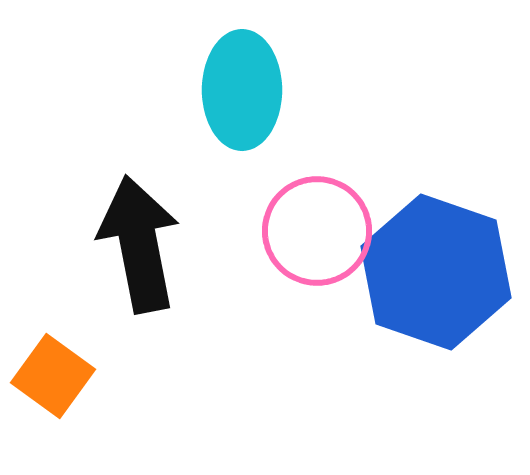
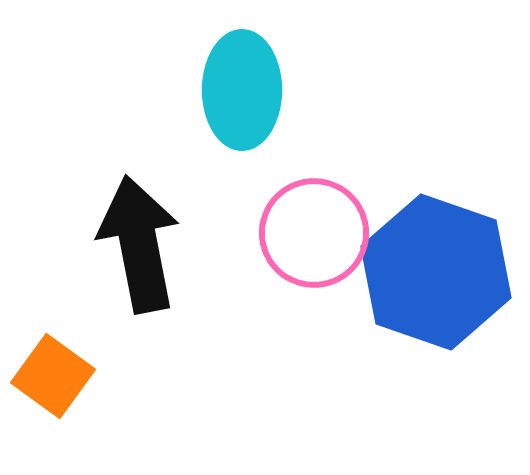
pink circle: moved 3 px left, 2 px down
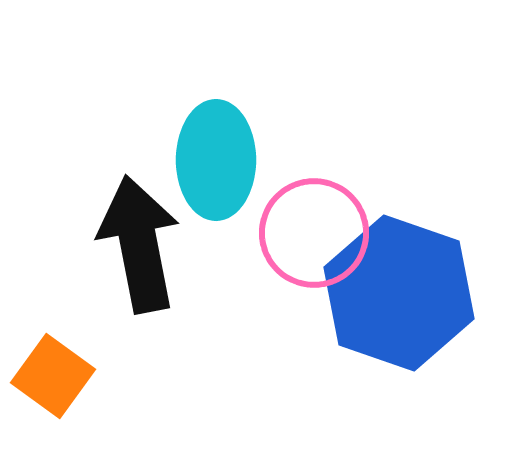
cyan ellipse: moved 26 px left, 70 px down
blue hexagon: moved 37 px left, 21 px down
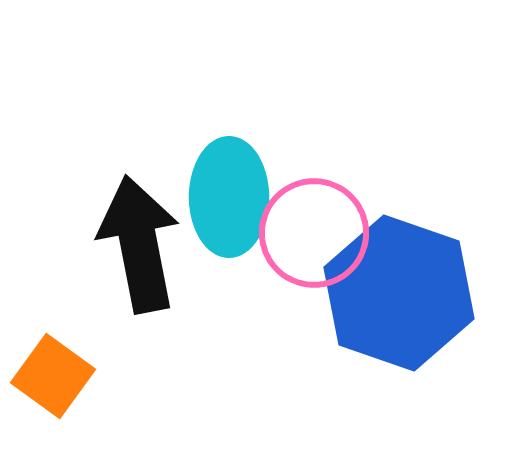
cyan ellipse: moved 13 px right, 37 px down
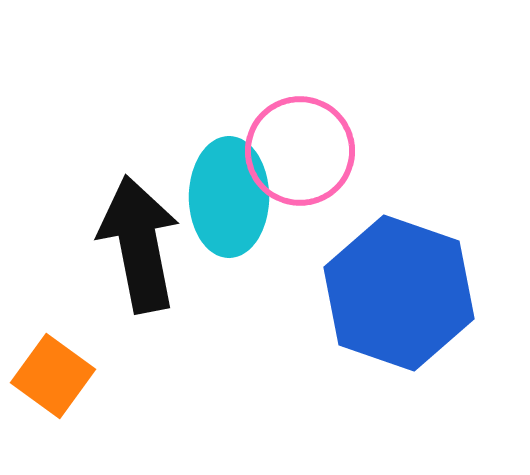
pink circle: moved 14 px left, 82 px up
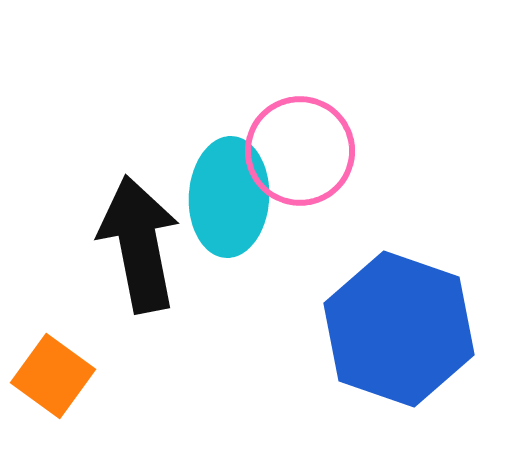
cyan ellipse: rotated 3 degrees clockwise
blue hexagon: moved 36 px down
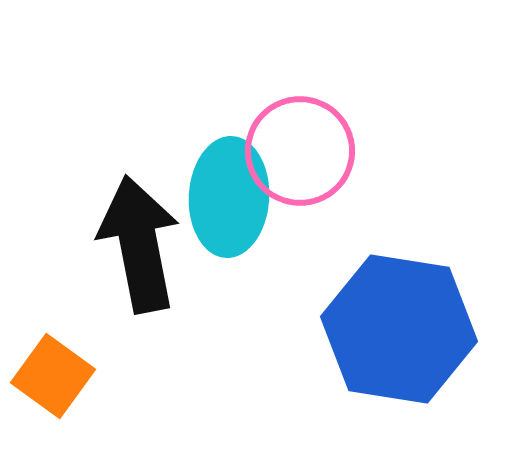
blue hexagon: rotated 10 degrees counterclockwise
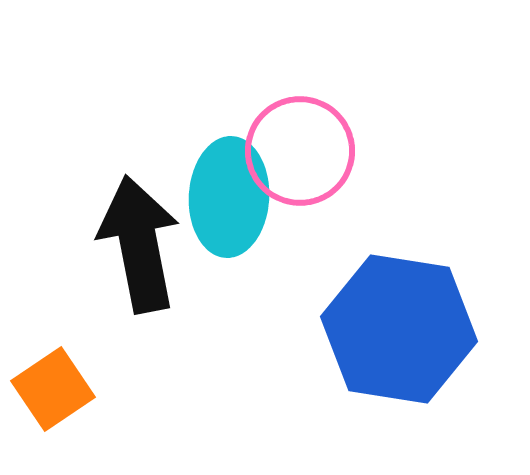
orange square: moved 13 px down; rotated 20 degrees clockwise
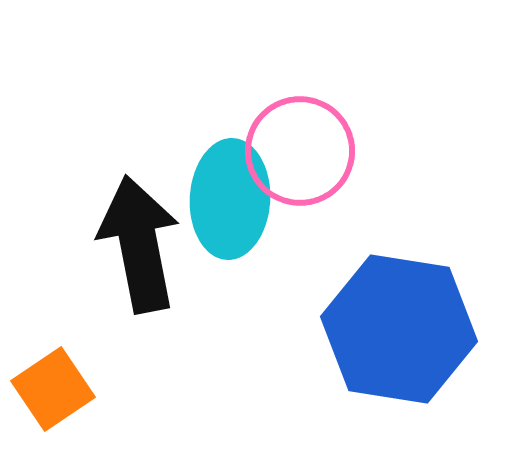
cyan ellipse: moved 1 px right, 2 px down
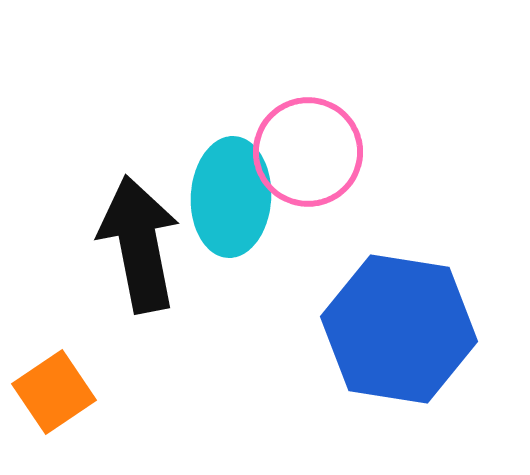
pink circle: moved 8 px right, 1 px down
cyan ellipse: moved 1 px right, 2 px up
orange square: moved 1 px right, 3 px down
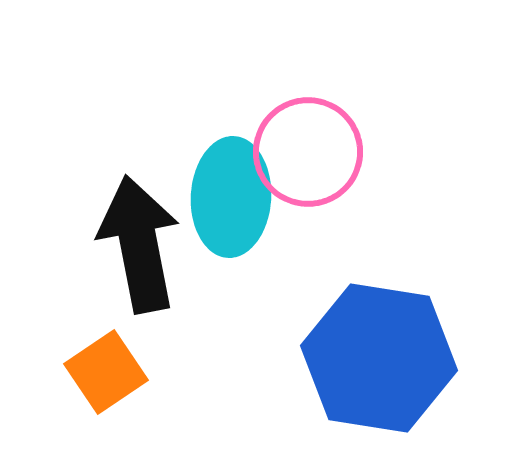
blue hexagon: moved 20 px left, 29 px down
orange square: moved 52 px right, 20 px up
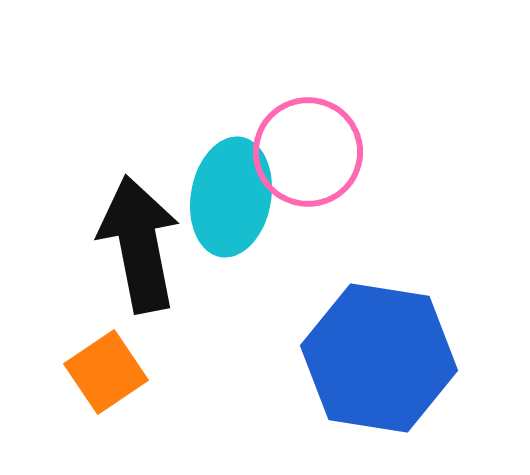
cyan ellipse: rotated 7 degrees clockwise
